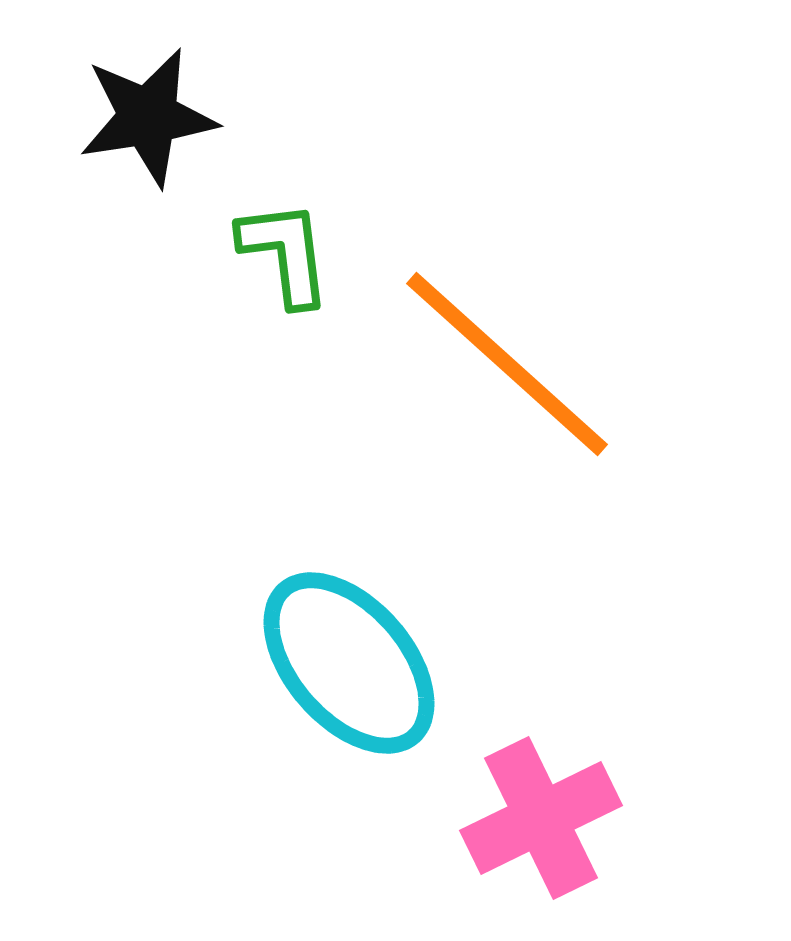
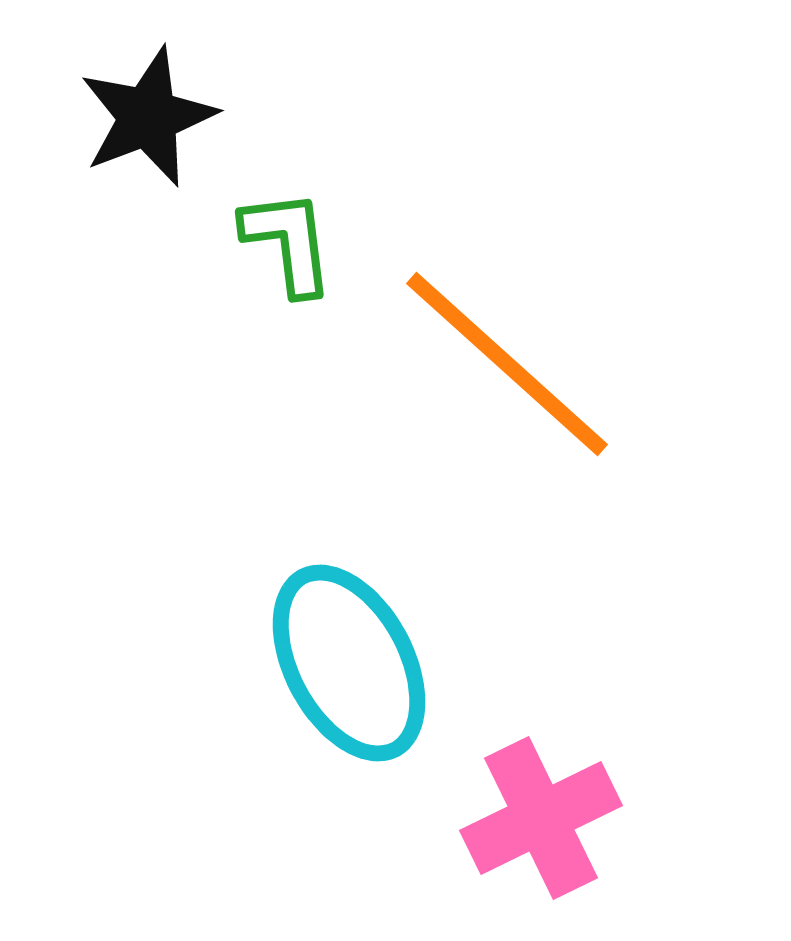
black star: rotated 12 degrees counterclockwise
green L-shape: moved 3 px right, 11 px up
cyan ellipse: rotated 13 degrees clockwise
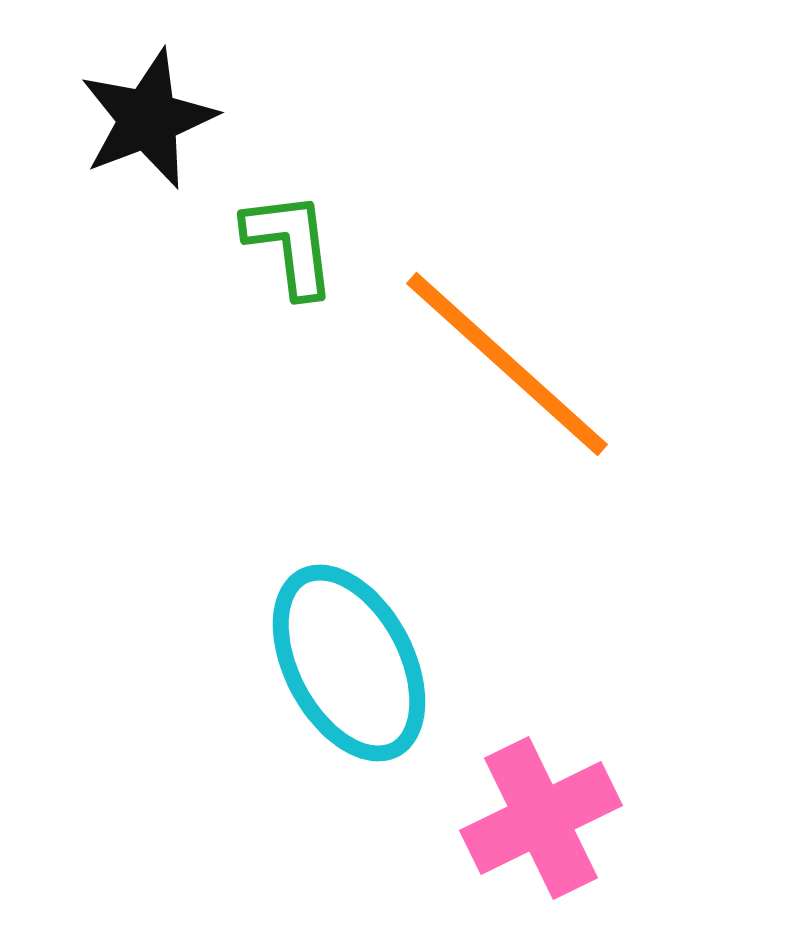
black star: moved 2 px down
green L-shape: moved 2 px right, 2 px down
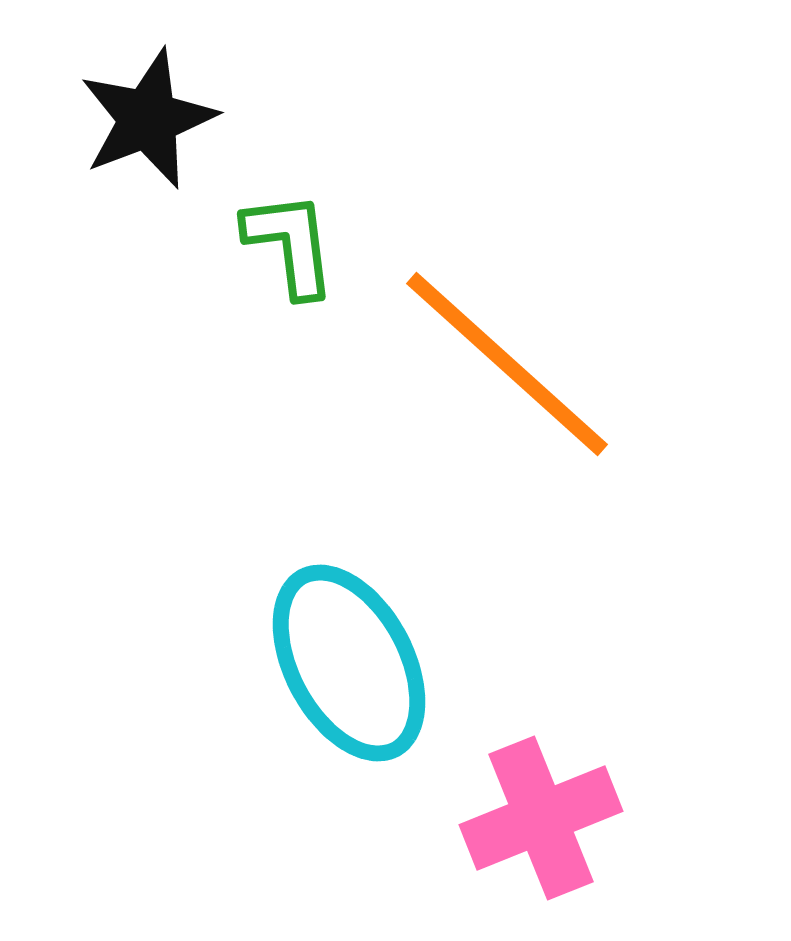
pink cross: rotated 4 degrees clockwise
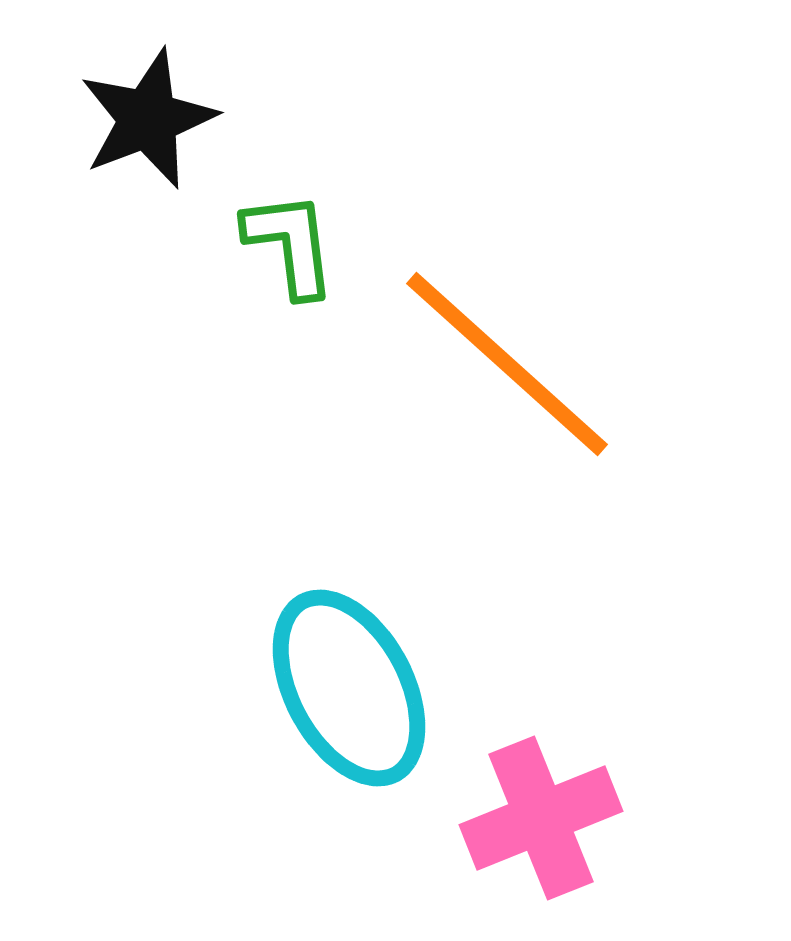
cyan ellipse: moved 25 px down
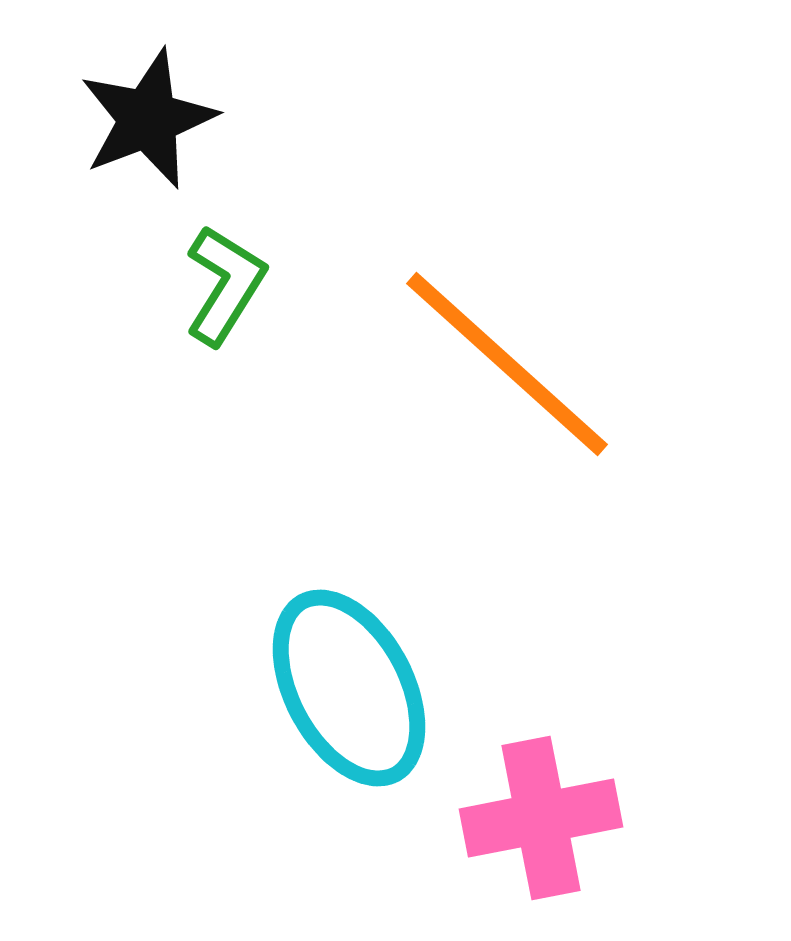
green L-shape: moved 65 px left, 41 px down; rotated 39 degrees clockwise
pink cross: rotated 11 degrees clockwise
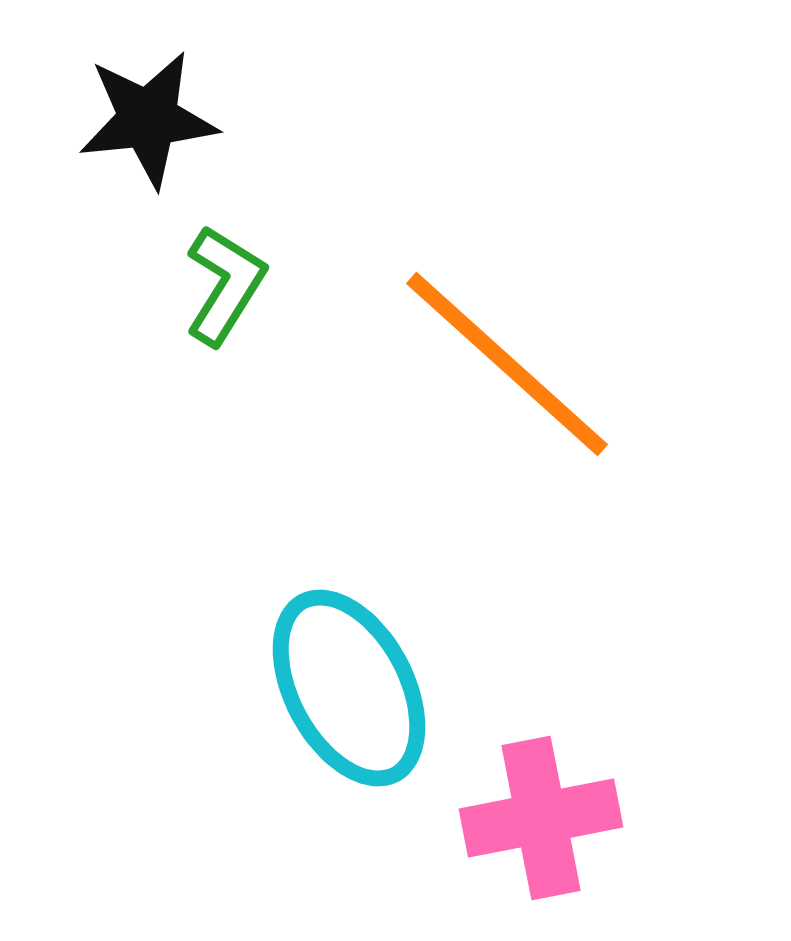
black star: rotated 15 degrees clockwise
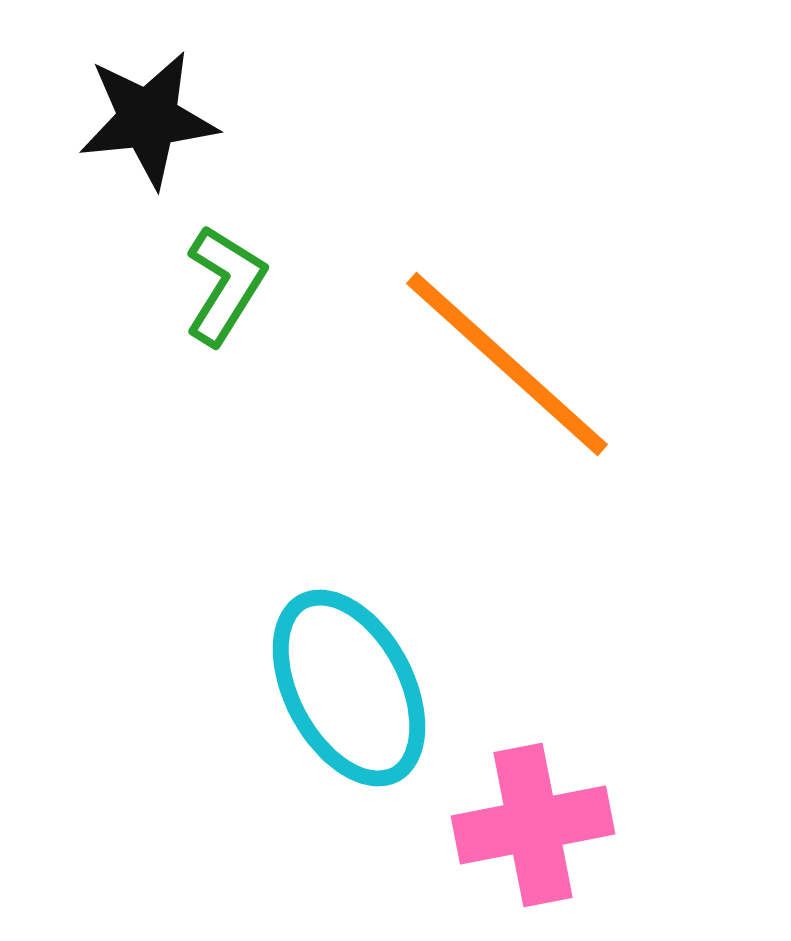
pink cross: moved 8 px left, 7 px down
